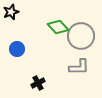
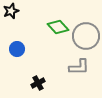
black star: moved 1 px up
gray circle: moved 5 px right
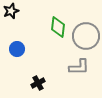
green diamond: rotated 50 degrees clockwise
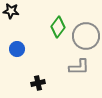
black star: rotated 28 degrees clockwise
green diamond: rotated 30 degrees clockwise
black cross: rotated 16 degrees clockwise
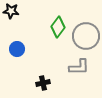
black cross: moved 5 px right
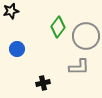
black star: rotated 21 degrees counterclockwise
